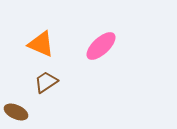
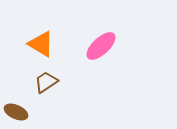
orange triangle: rotated 8 degrees clockwise
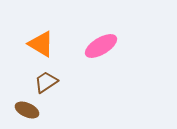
pink ellipse: rotated 12 degrees clockwise
brown ellipse: moved 11 px right, 2 px up
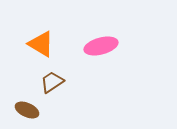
pink ellipse: rotated 16 degrees clockwise
brown trapezoid: moved 6 px right
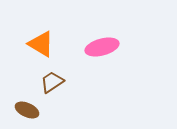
pink ellipse: moved 1 px right, 1 px down
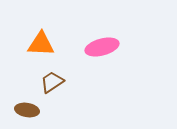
orange triangle: rotated 28 degrees counterclockwise
brown ellipse: rotated 15 degrees counterclockwise
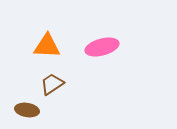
orange triangle: moved 6 px right, 2 px down
brown trapezoid: moved 2 px down
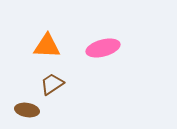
pink ellipse: moved 1 px right, 1 px down
